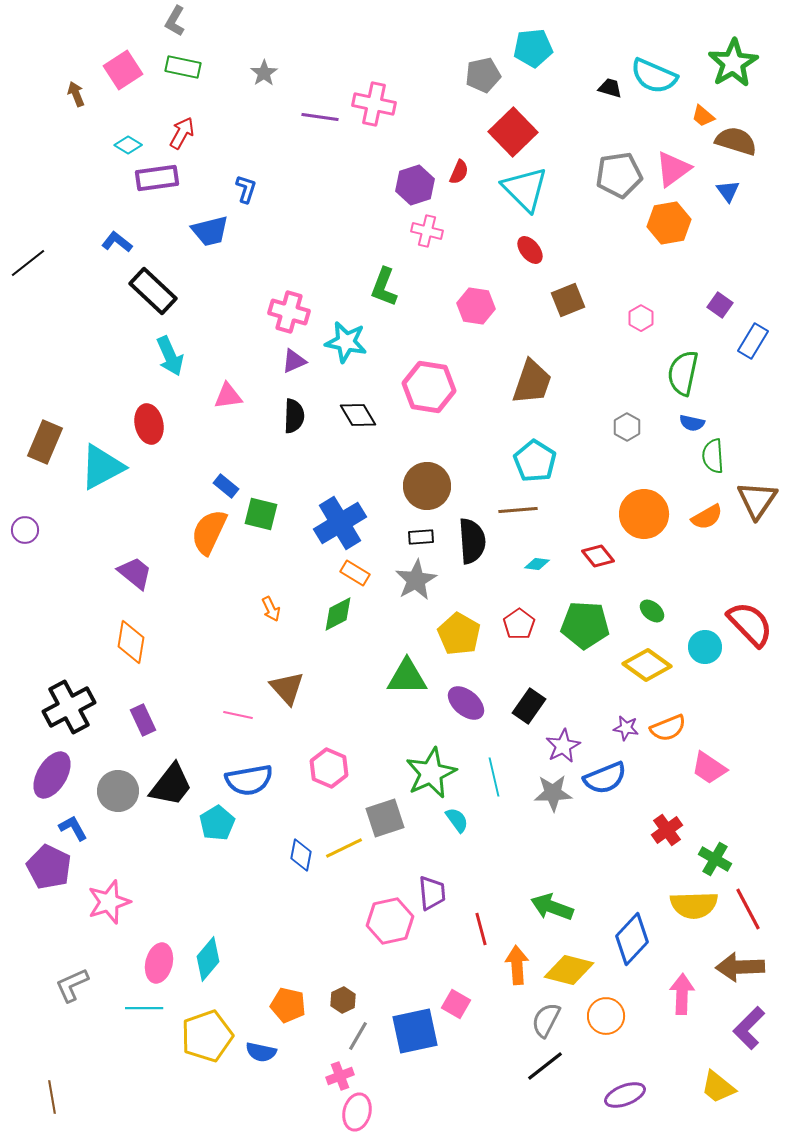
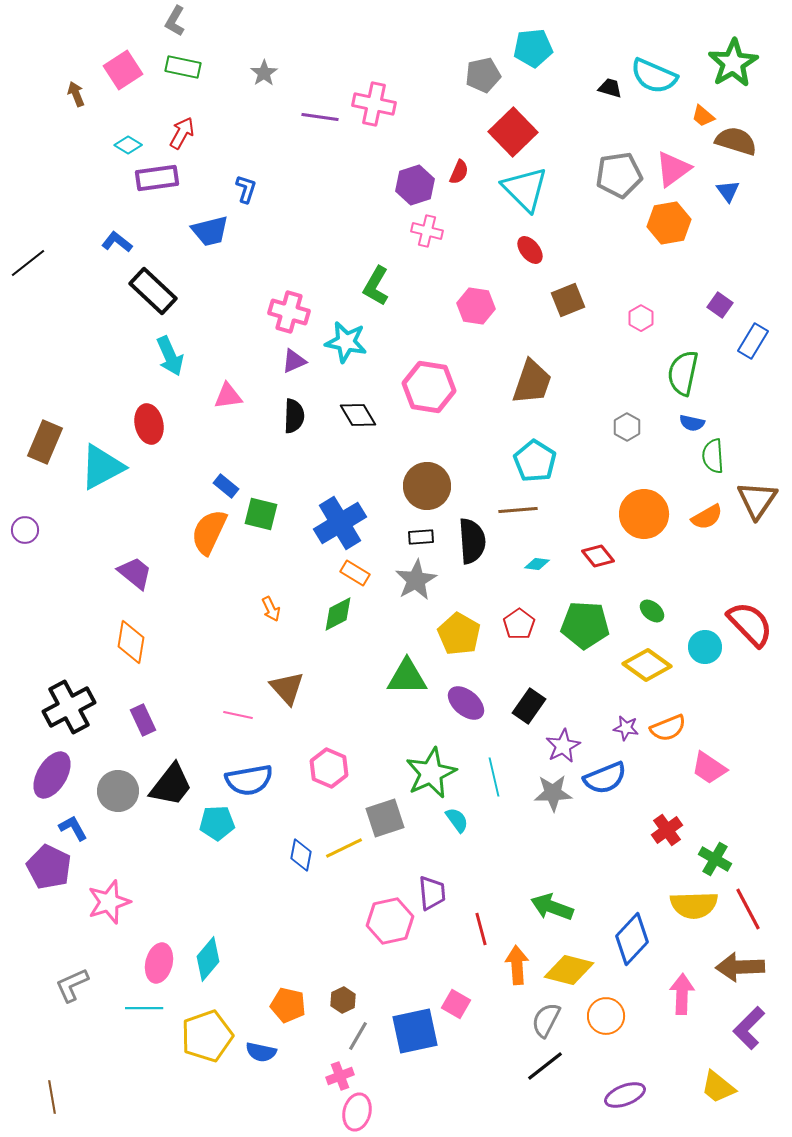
green L-shape at (384, 287): moved 8 px left, 1 px up; rotated 9 degrees clockwise
cyan pentagon at (217, 823): rotated 28 degrees clockwise
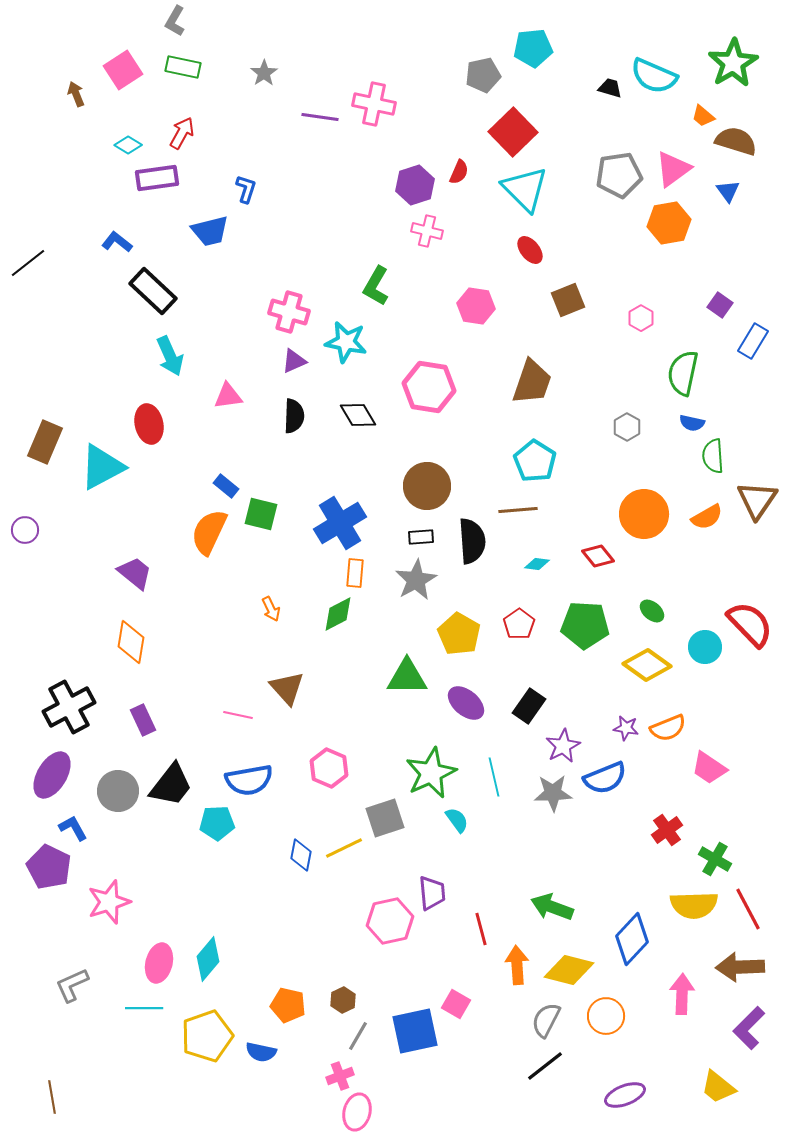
orange rectangle at (355, 573): rotated 64 degrees clockwise
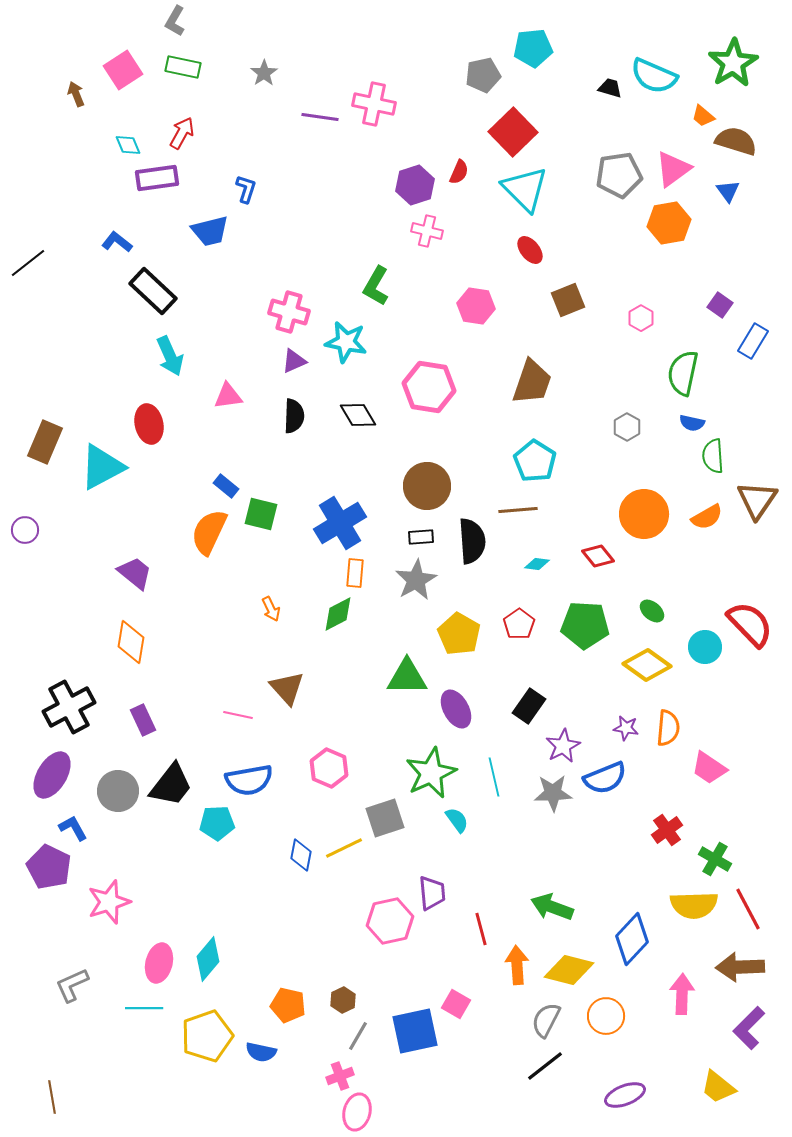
cyan diamond at (128, 145): rotated 36 degrees clockwise
purple ellipse at (466, 703): moved 10 px left, 6 px down; rotated 21 degrees clockwise
orange semicircle at (668, 728): rotated 63 degrees counterclockwise
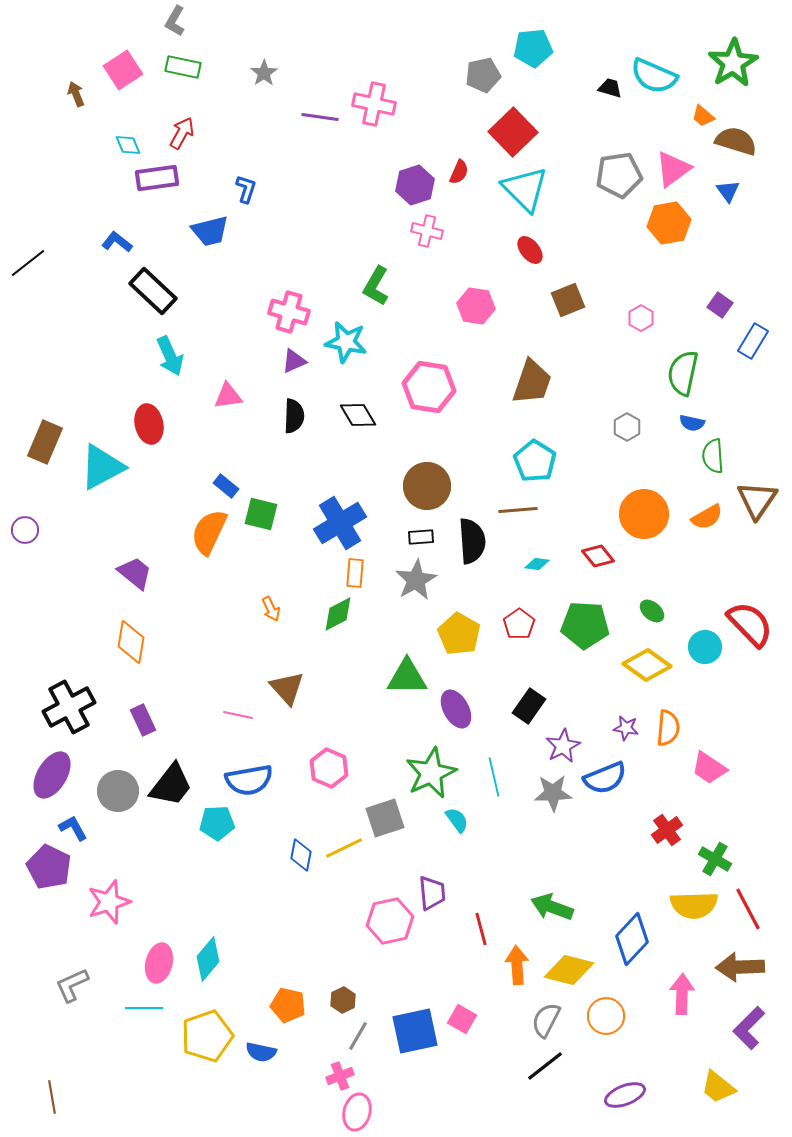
pink square at (456, 1004): moved 6 px right, 15 px down
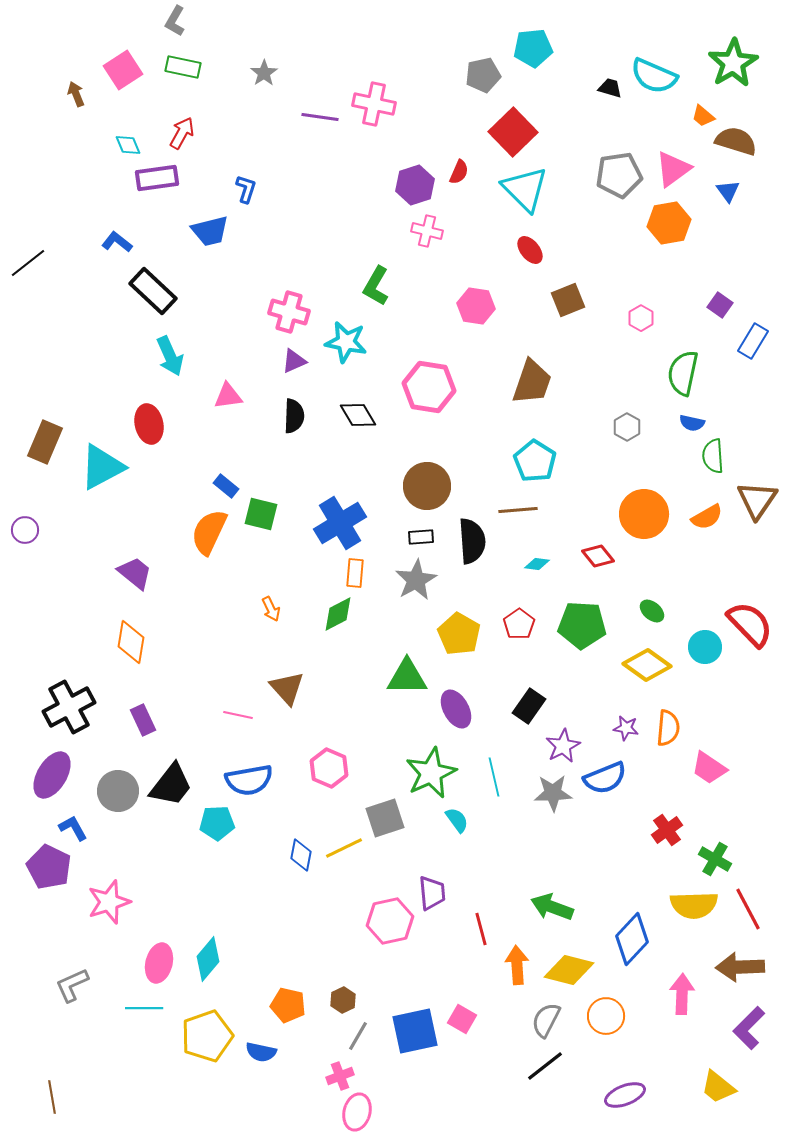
green pentagon at (585, 625): moved 3 px left
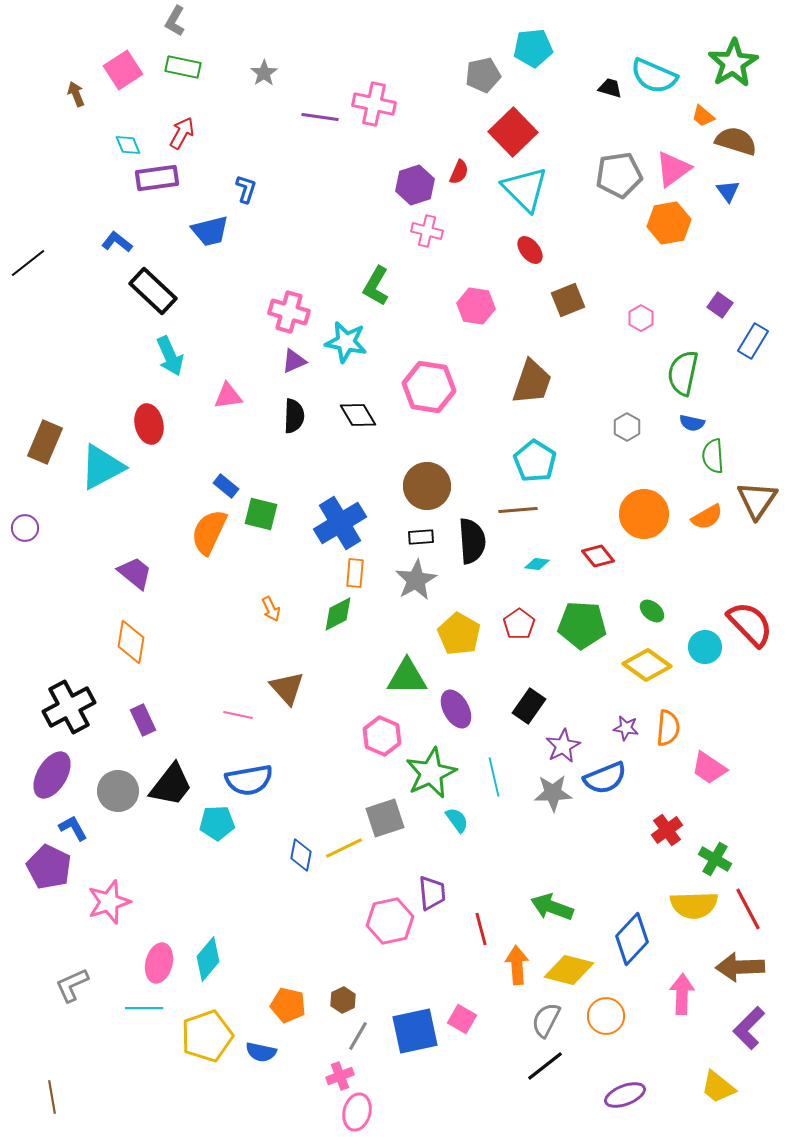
purple circle at (25, 530): moved 2 px up
pink hexagon at (329, 768): moved 53 px right, 32 px up
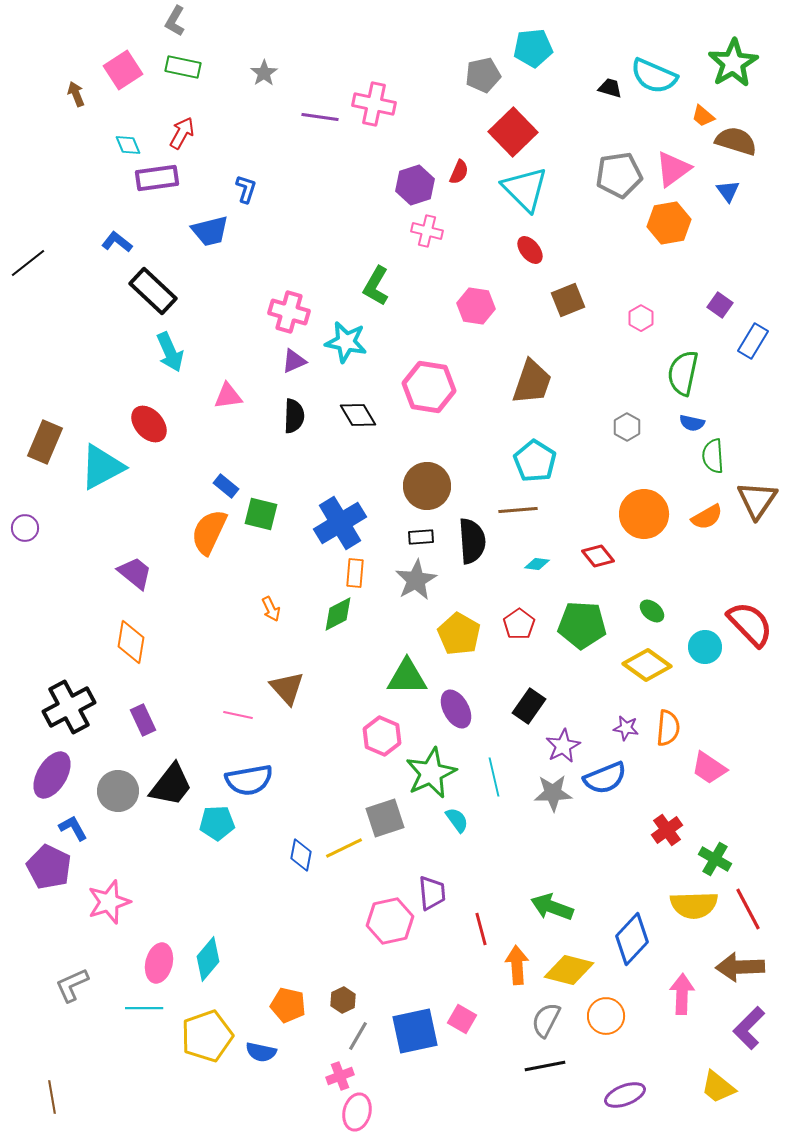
cyan arrow at (170, 356): moved 4 px up
red ellipse at (149, 424): rotated 30 degrees counterclockwise
black line at (545, 1066): rotated 27 degrees clockwise
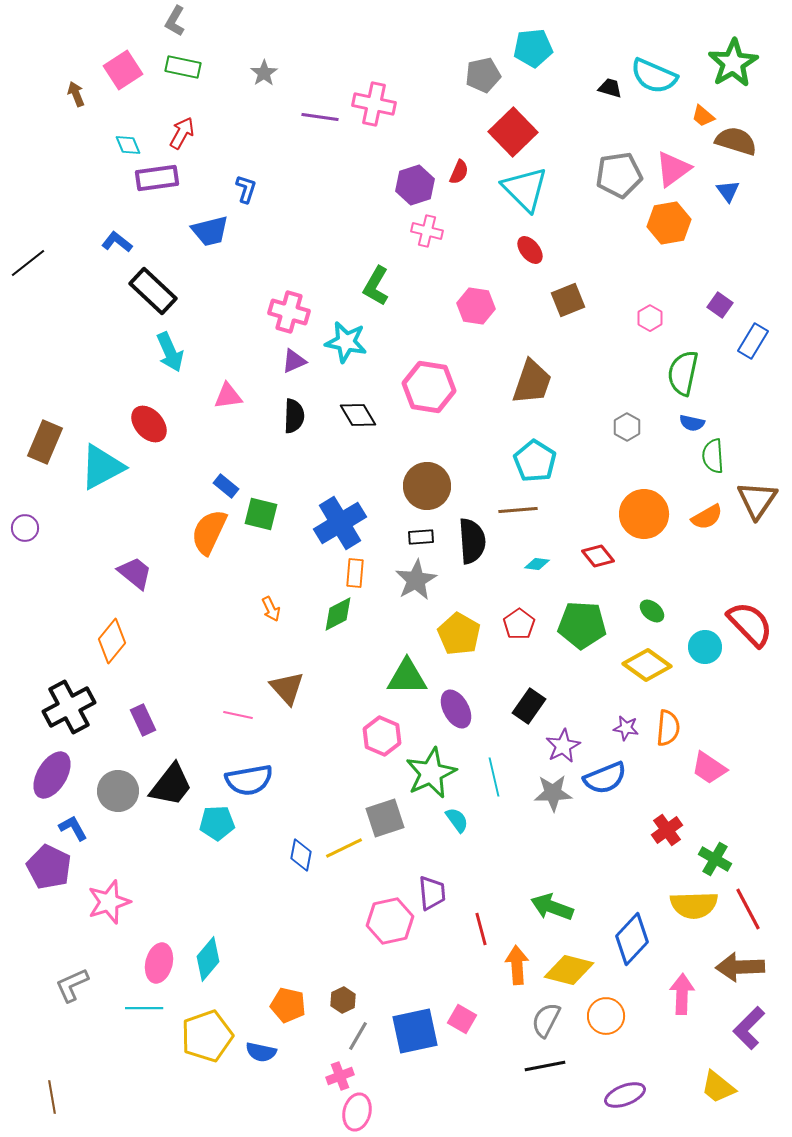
pink hexagon at (641, 318): moved 9 px right
orange diamond at (131, 642): moved 19 px left, 1 px up; rotated 30 degrees clockwise
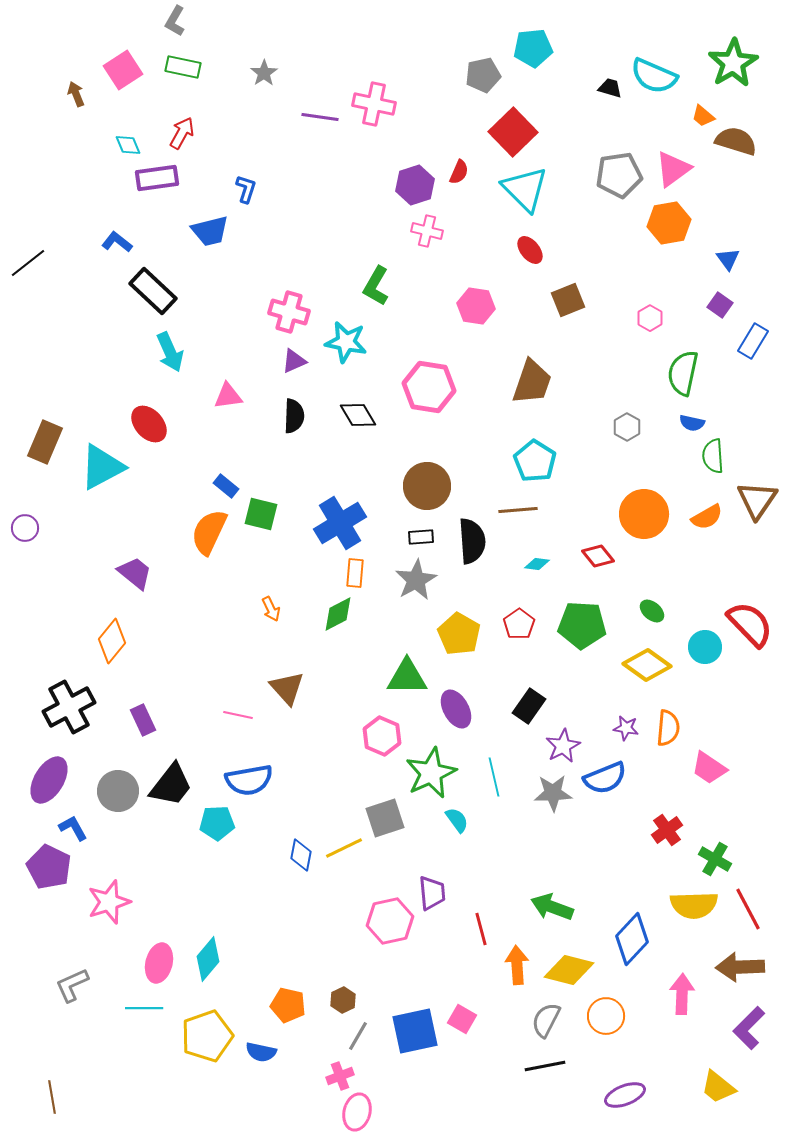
blue triangle at (728, 191): moved 68 px down
purple ellipse at (52, 775): moved 3 px left, 5 px down
